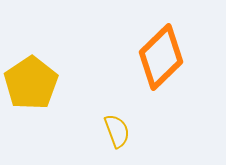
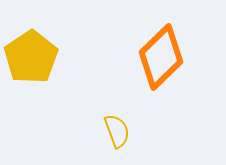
yellow pentagon: moved 26 px up
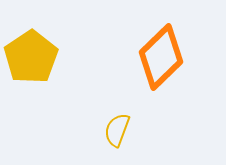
yellow semicircle: moved 1 px up; rotated 140 degrees counterclockwise
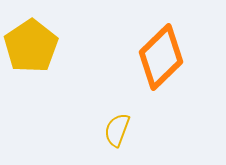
yellow pentagon: moved 11 px up
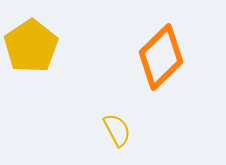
yellow semicircle: rotated 132 degrees clockwise
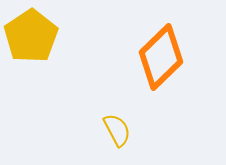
yellow pentagon: moved 10 px up
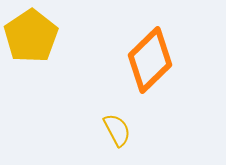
orange diamond: moved 11 px left, 3 px down
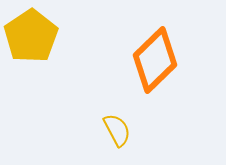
orange diamond: moved 5 px right
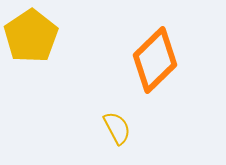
yellow semicircle: moved 2 px up
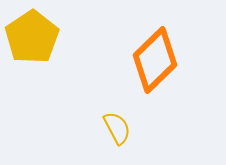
yellow pentagon: moved 1 px right, 1 px down
